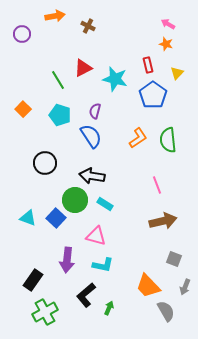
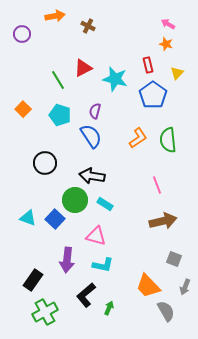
blue square: moved 1 px left, 1 px down
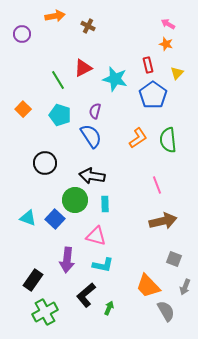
cyan rectangle: rotated 56 degrees clockwise
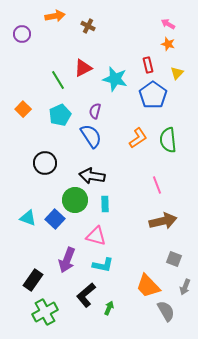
orange star: moved 2 px right
cyan pentagon: rotated 30 degrees clockwise
purple arrow: rotated 15 degrees clockwise
